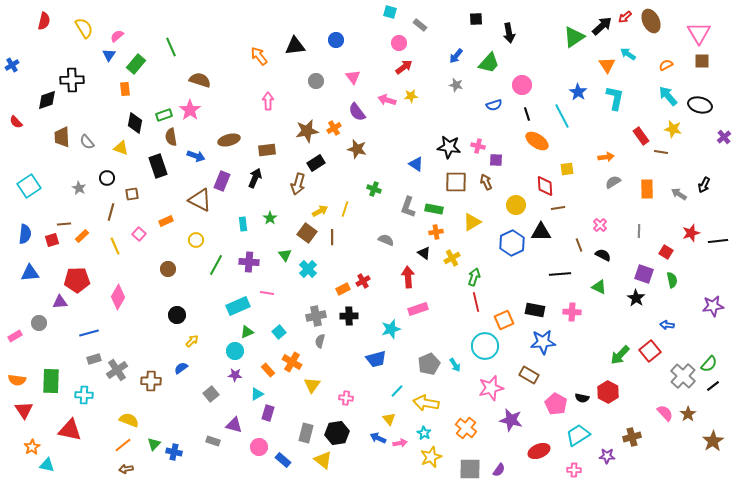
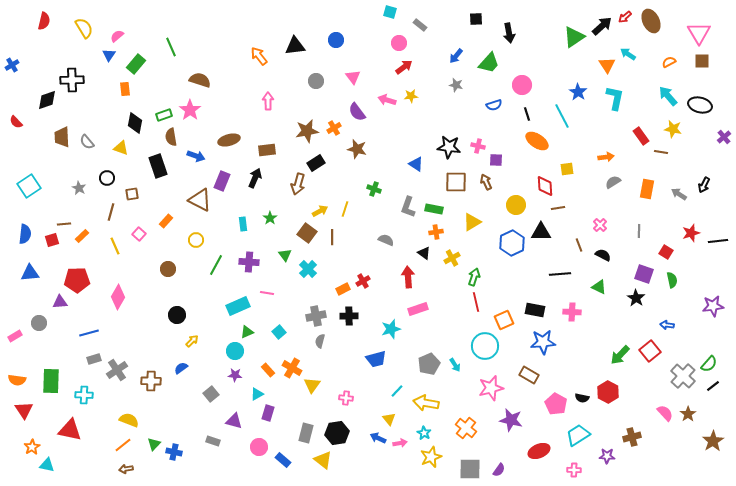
orange semicircle at (666, 65): moved 3 px right, 3 px up
orange rectangle at (647, 189): rotated 12 degrees clockwise
orange rectangle at (166, 221): rotated 24 degrees counterclockwise
orange cross at (292, 362): moved 6 px down
purple triangle at (234, 425): moved 4 px up
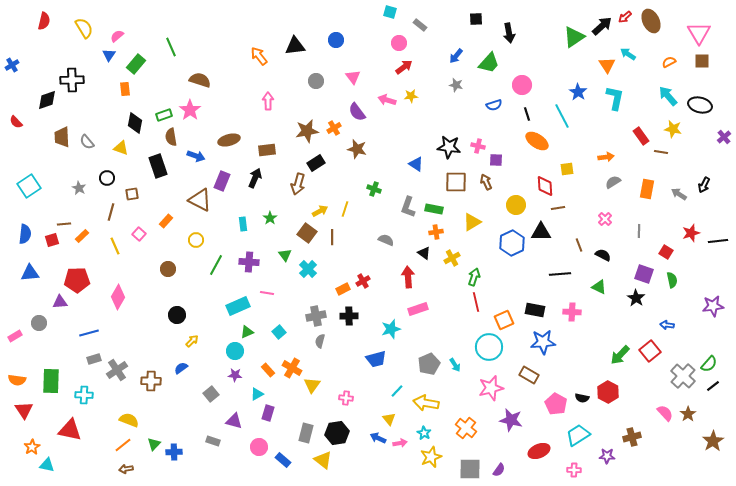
pink cross at (600, 225): moved 5 px right, 6 px up
cyan circle at (485, 346): moved 4 px right, 1 px down
blue cross at (174, 452): rotated 14 degrees counterclockwise
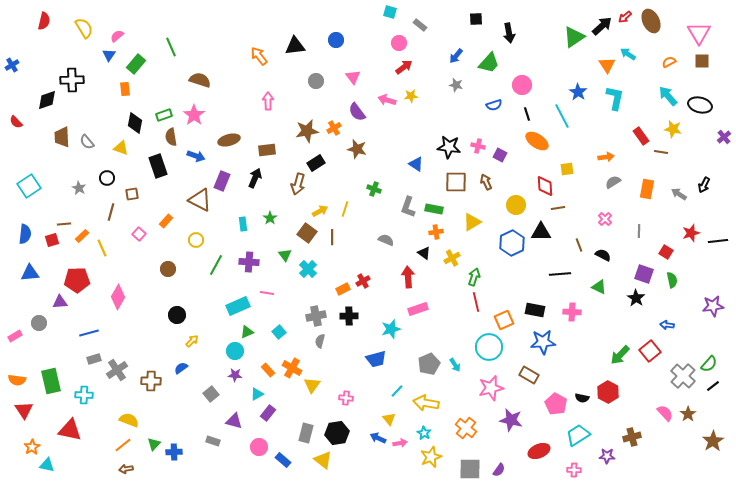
pink star at (190, 110): moved 4 px right, 5 px down
purple square at (496, 160): moved 4 px right, 5 px up; rotated 24 degrees clockwise
yellow line at (115, 246): moved 13 px left, 2 px down
green rectangle at (51, 381): rotated 15 degrees counterclockwise
purple rectangle at (268, 413): rotated 21 degrees clockwise
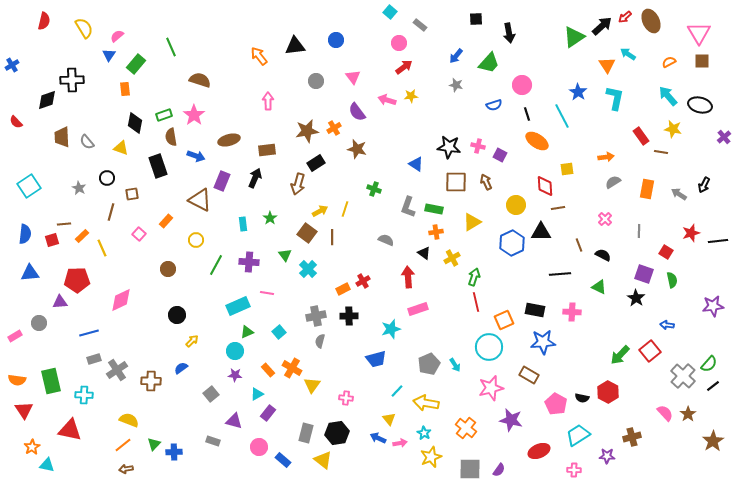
cyan square at (390, 12): rotated 24 degrees clockwise
pink diamond at (118, 297): moved 3 px right, 3 px down; rotated 35 degrees clockwise
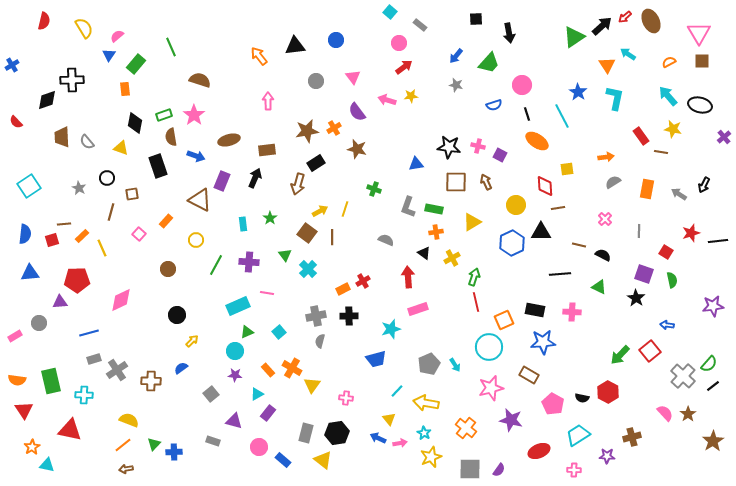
blue triangle at (416, 164): rotated 42 degrees counterclockwise
brown line at (579, 245): rotated 56 degrees counterclockwise
pink pentagon at (556, 404): moved 3 px left
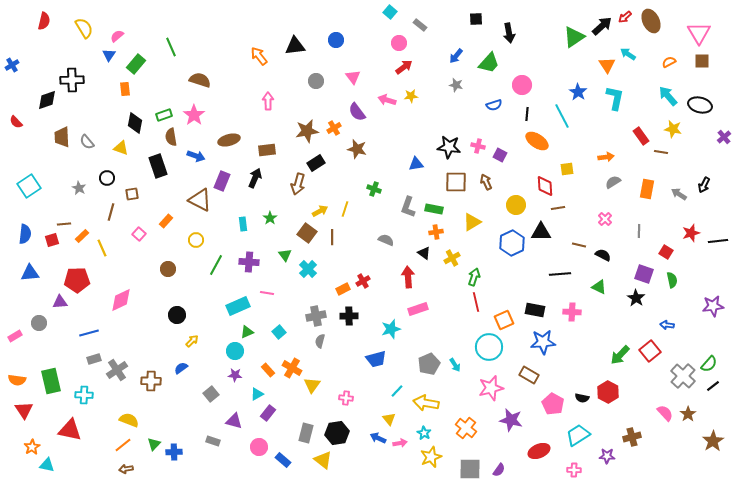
black line at (527, 114): rotated 24 degrees clockwise
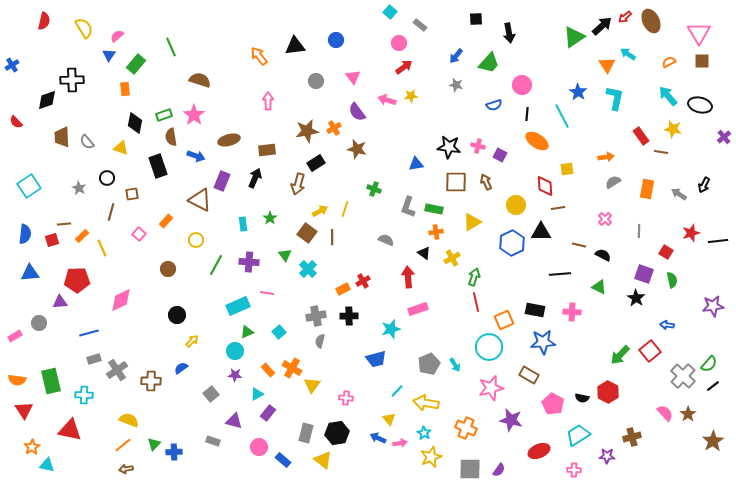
orange cross at (466, 428): rotated 15 degrees counterclockwise
